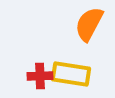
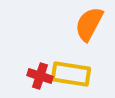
red cross: rotated 20 degrees clockwise
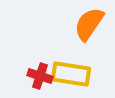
orange semicircle: rotated 6 degrees clockwise
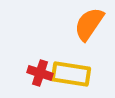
red cross: moved 3 px up
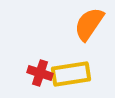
yellow rectangle: rotated 18 degrees counterclockwise
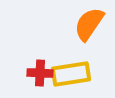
red cross: rotated 15 degrees counterclockwise
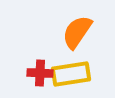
orange semicircle: moved 12 px left, 8 px down
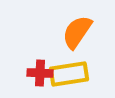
yellow rectangle: moved 2 px left
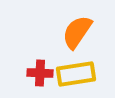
yellow rectangle: moved 7 px right
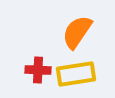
red cross: moved 2 px left, 3 px up
